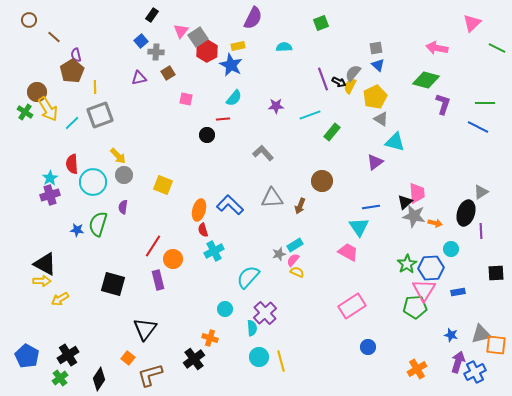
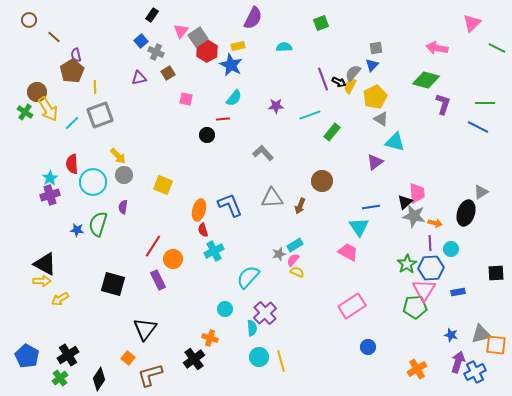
gray cross at (156, 52): rotated 21 degrees clockwise
blue triangle at (378, 65): moved 6 px left; rotated 32 degrees clockwise
blue L-shape at (230, 205): rotated 24 degrees clockwise
purple line at (481, 231): moved 51 px left, 12 px down
purple rectangle at (158, 280): rotated 12 degrees counterclockwise
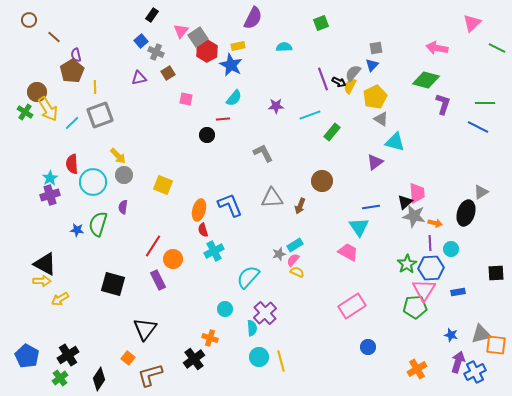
gray L-shape at (263, 153): rotated 15 degrees clockwise
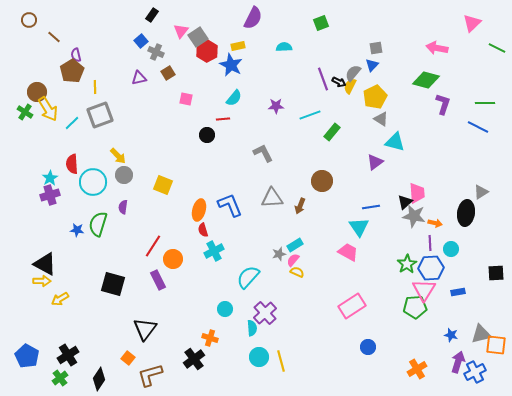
black ellipse at (466, 213): rotated 10 degrees counterclockwise
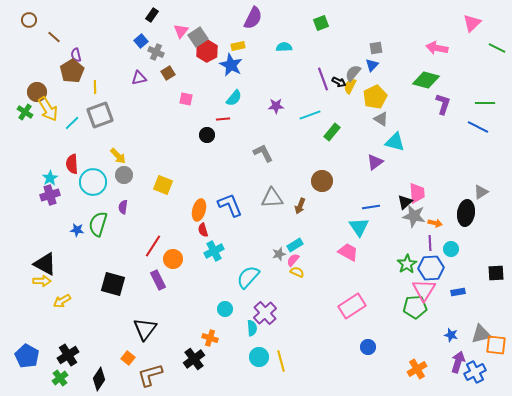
yellow arrow at (60, 299): moved 2 px right, 2 px down
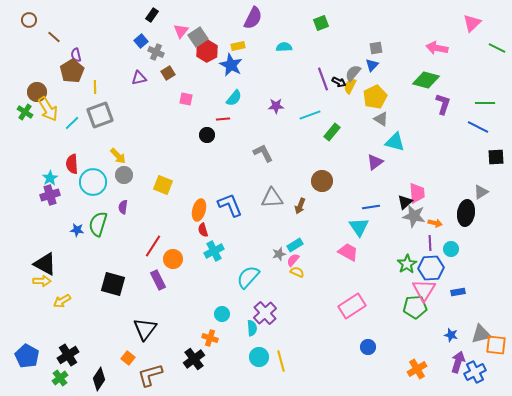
black square at (496, 273): moved 116 px up
cyan circle at (225, 309): moved 3 px left, 5 px down
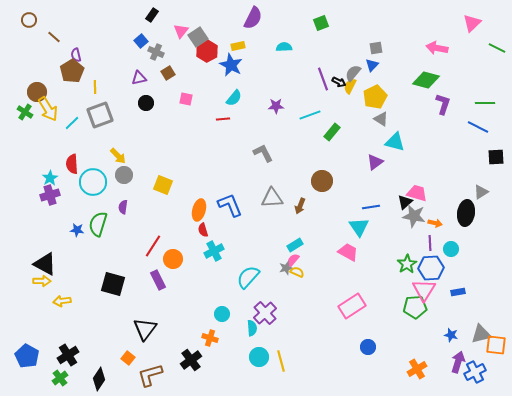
black circle at (207, 135): moved 61 px left, 32 px up
pink trapezoid at (417, 193): rotated 70 degrees counterclockwise
gray star at (279, 254): moved 7 px right, 14 px down
yellow arrow at (62, 301): rotated 24 degrees clockwise
black cross at (194, 359): moved 3 px left, 1 px down
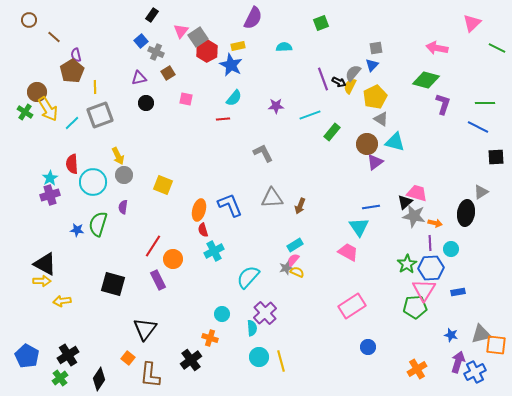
yellow arrow at (118, 156): rotated 18 degrees clockwise
brown circle at (322, 181): moved 45 px right, 37 px up
brown L-shape at (150, 375): rotated 68 degrees counterclockwise
